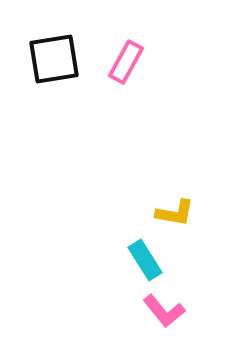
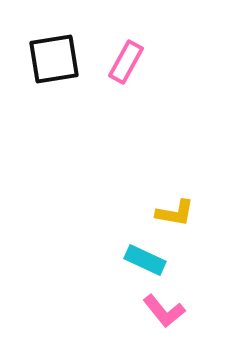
cyan rectangle: rotated 33 degrees counterclockwise
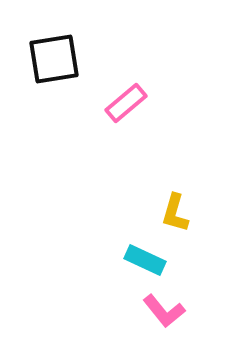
pink rectangle: moved 41 px down; rotated 21 degrees clockwise
yellow L-shape: rotated 96 degrees clockwise
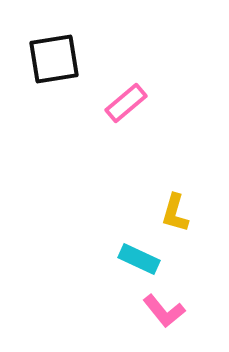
cyan rectangle: moved 6 px left, 1 px up
